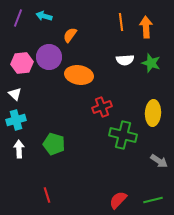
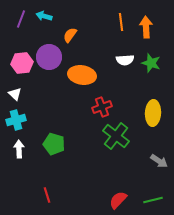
purple line: moved 3 px right, 1 px down
orange ellipse: moved 3 px right
green cross: moved 7 px left, 1 px down; rotated 24 degrees clockwise
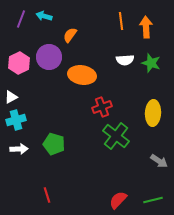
orange line: moved 1 px up
pink hexagon: moved 3 px left; rotated 20 degrees counterclockwise
white triangle: moved 4 px left, 3 px down; rotated 48 degrees clockwise
white arrow: rotated 90 degrees clockwise
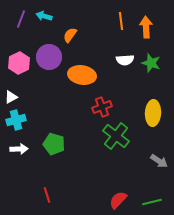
green line: moved 1 px left, 2 px down
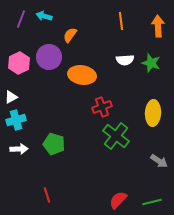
orange arrow: moved 12 px right, 1 px up
